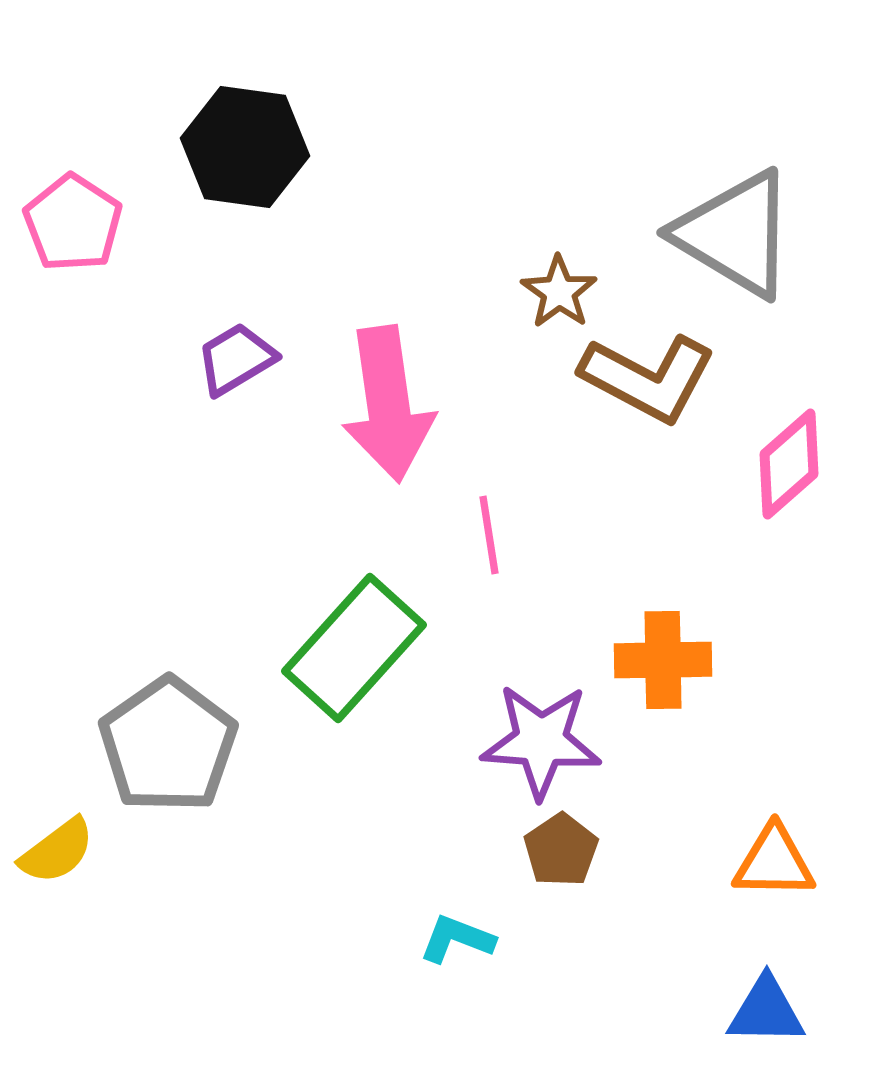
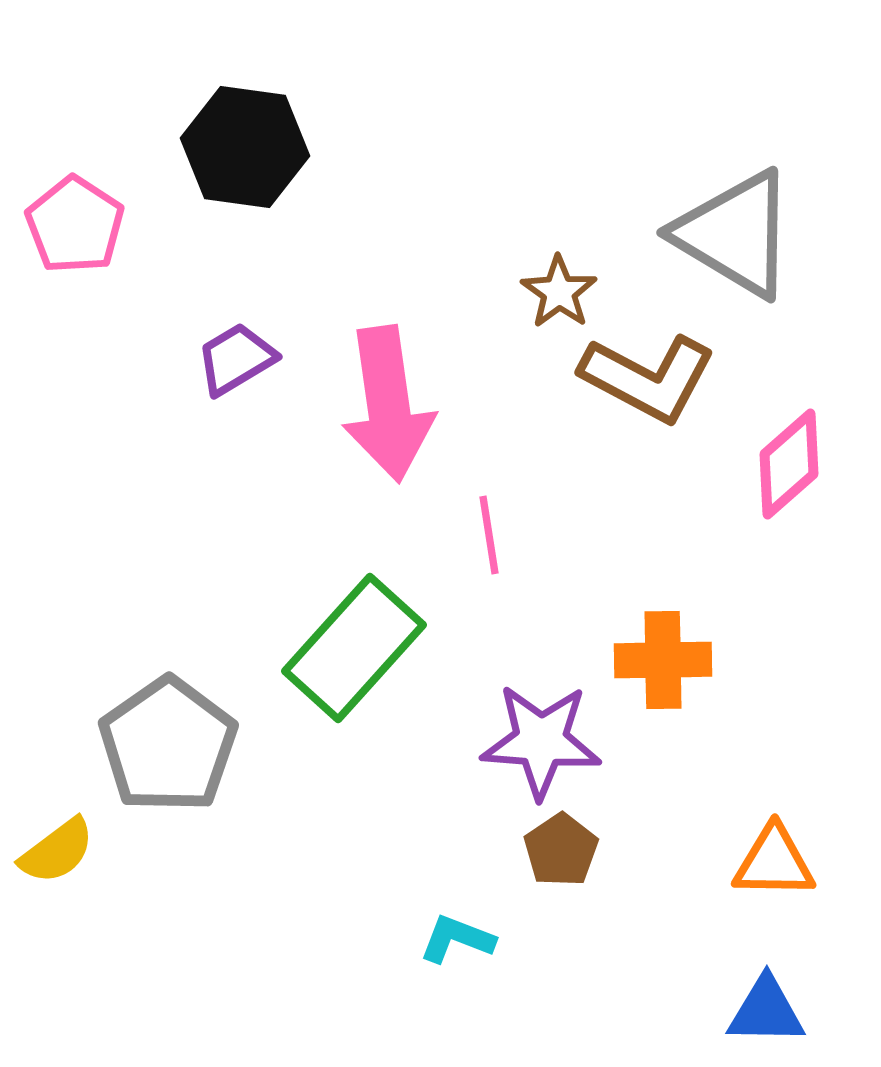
pink pentagon: moved 2 px right, 2 px down
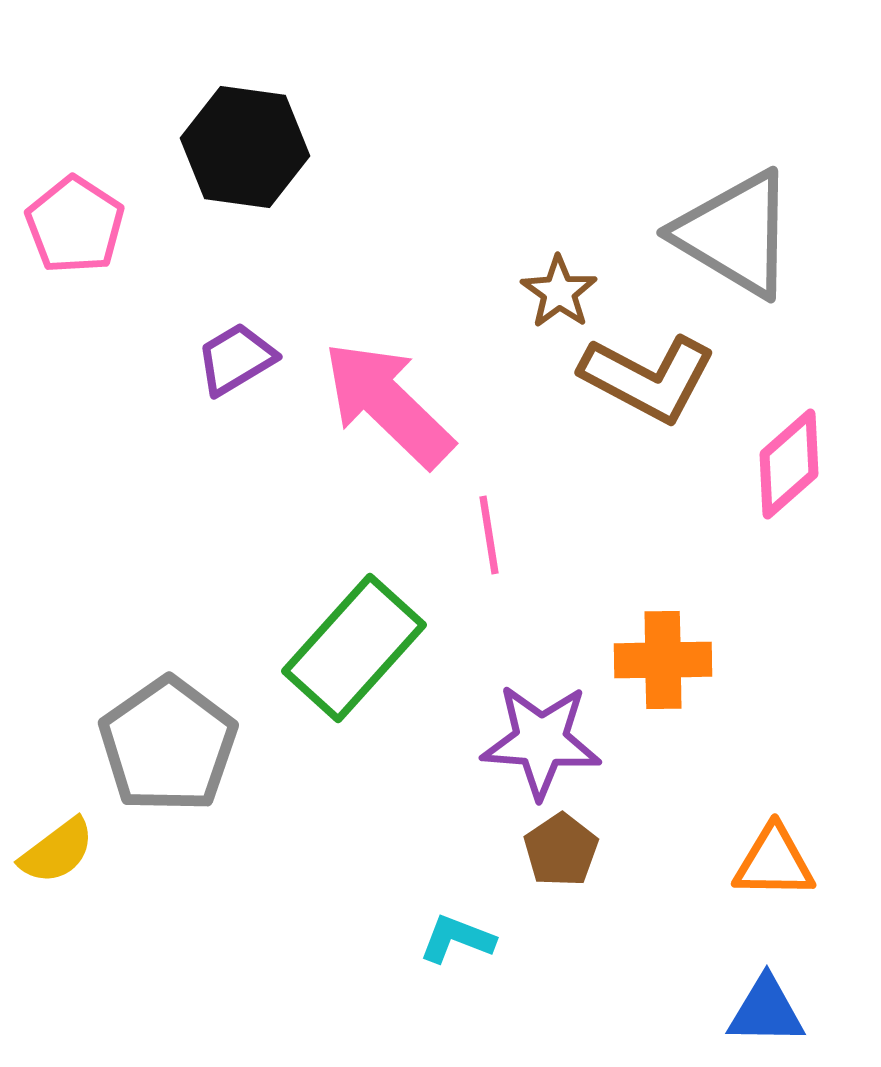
pink arrow: rotated 142 degrees clockwise
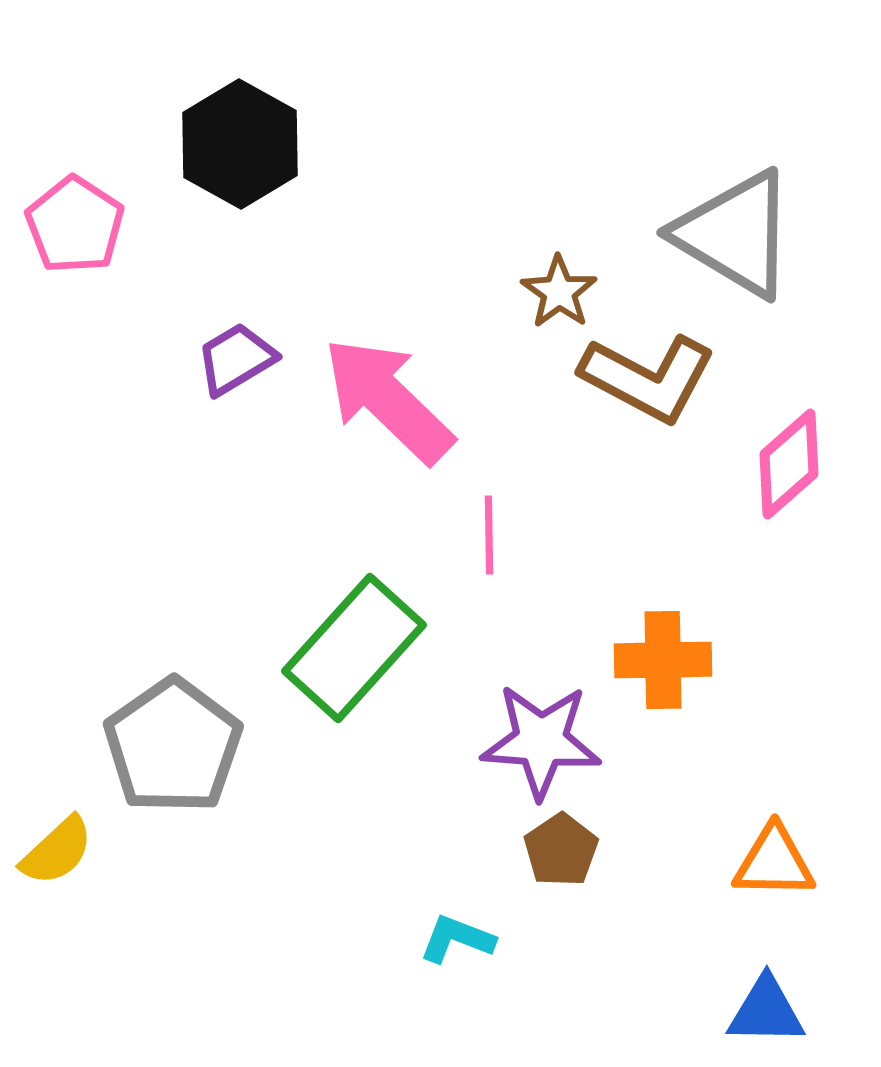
black hexagon: moved 5 px left, 3 px up; rotated 21 degrees clockwise
pink arrow: moved 4 px up
pink line: rotated 8 degrees clockwise
gray pentagon: moved 5 px right, 1 px down
yellow semicircle: rotated 6 degrees counterclockwise
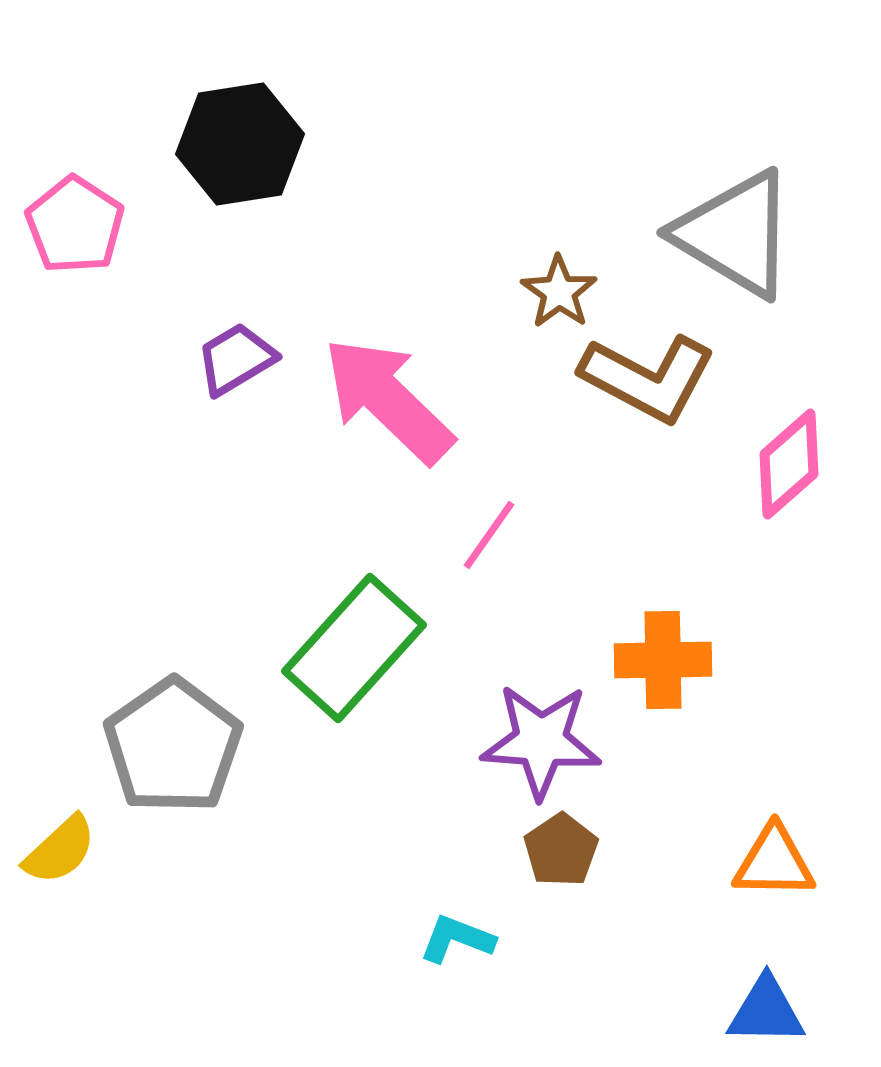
black hexagon: rotated 22 degrees clockwise
pink line: rotated 36 degrees clockwise
yellow semicircle: moved 3 px right, 1 px up
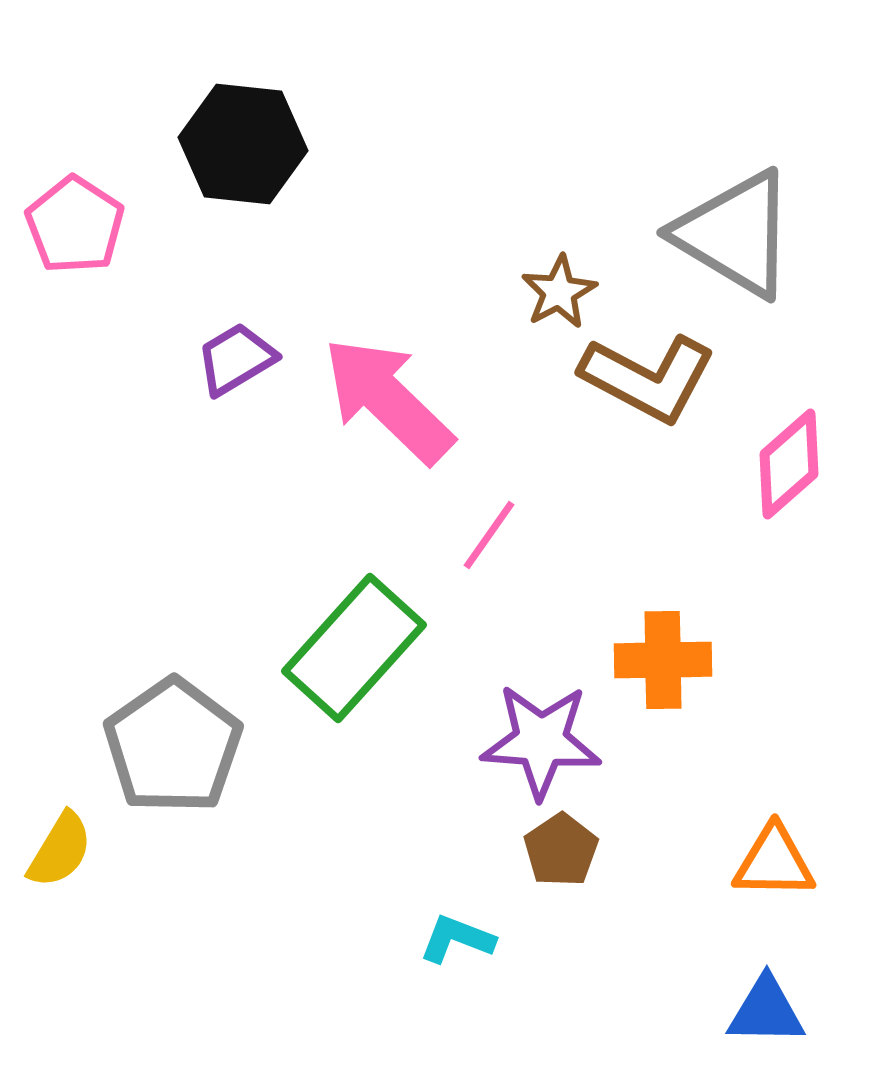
black hexagon: moved 3 px right; rotated 15 degrees clockwise
brown star: rotated 8 degrees clockwise
yellow semicircle: rotated 16 degrees counterclockwise
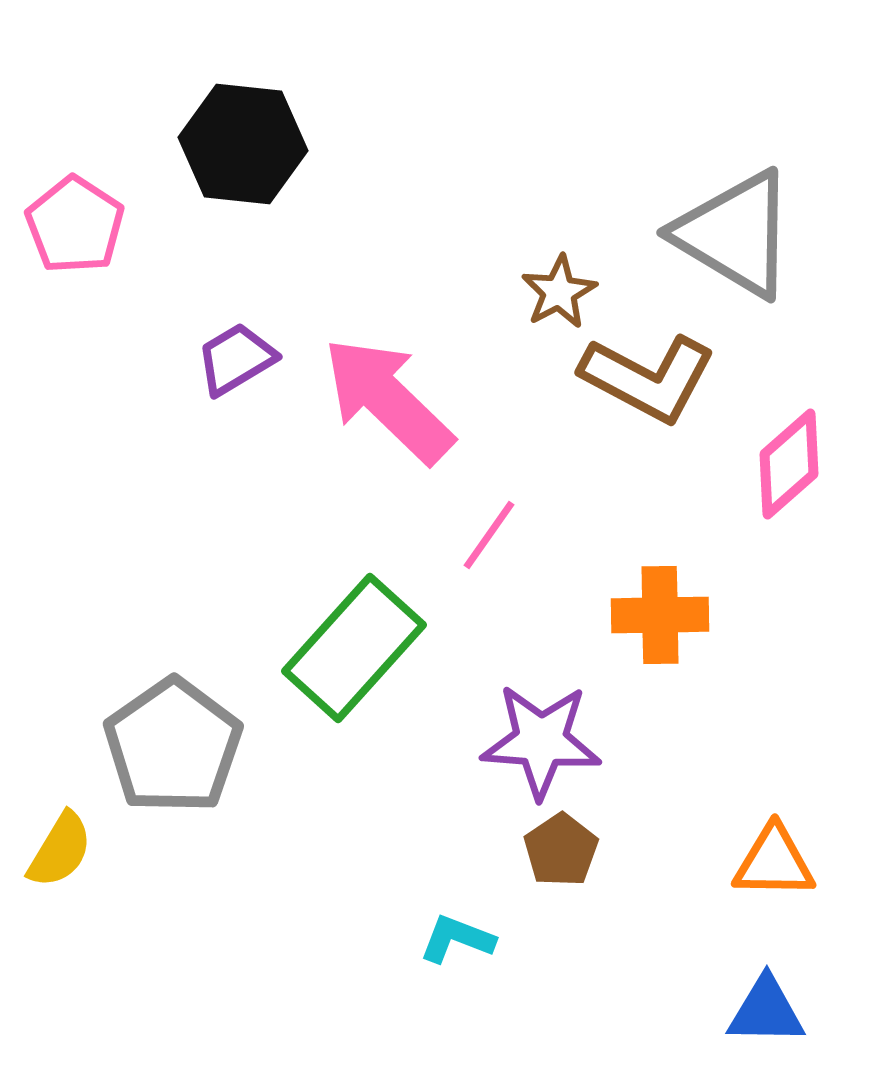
orange cross: moved 3 px left, 45 px up
